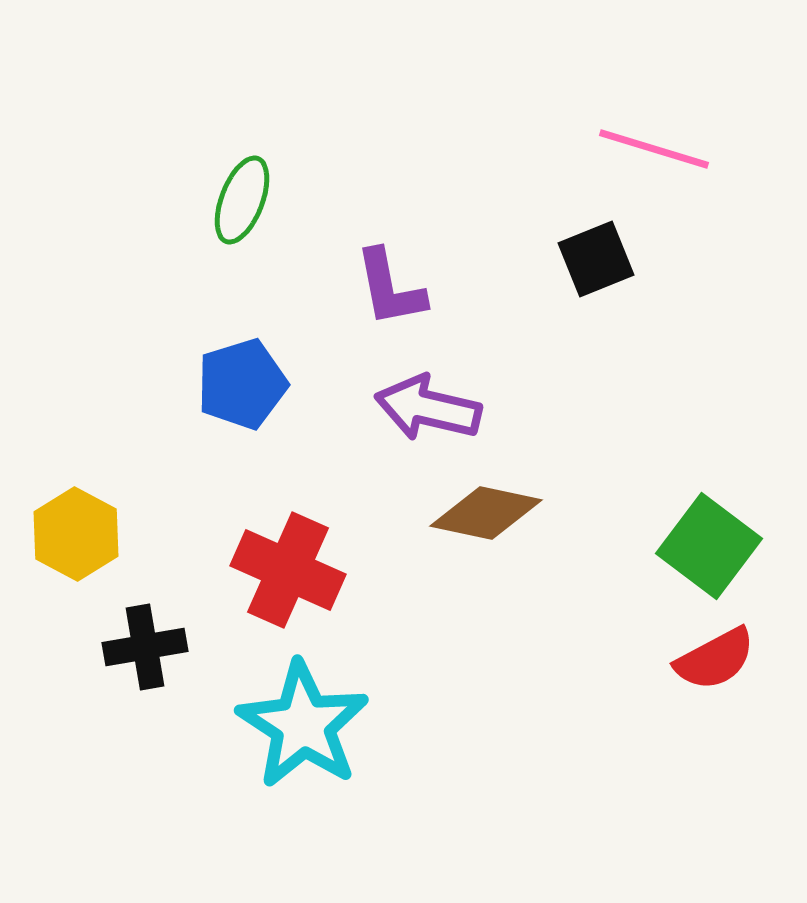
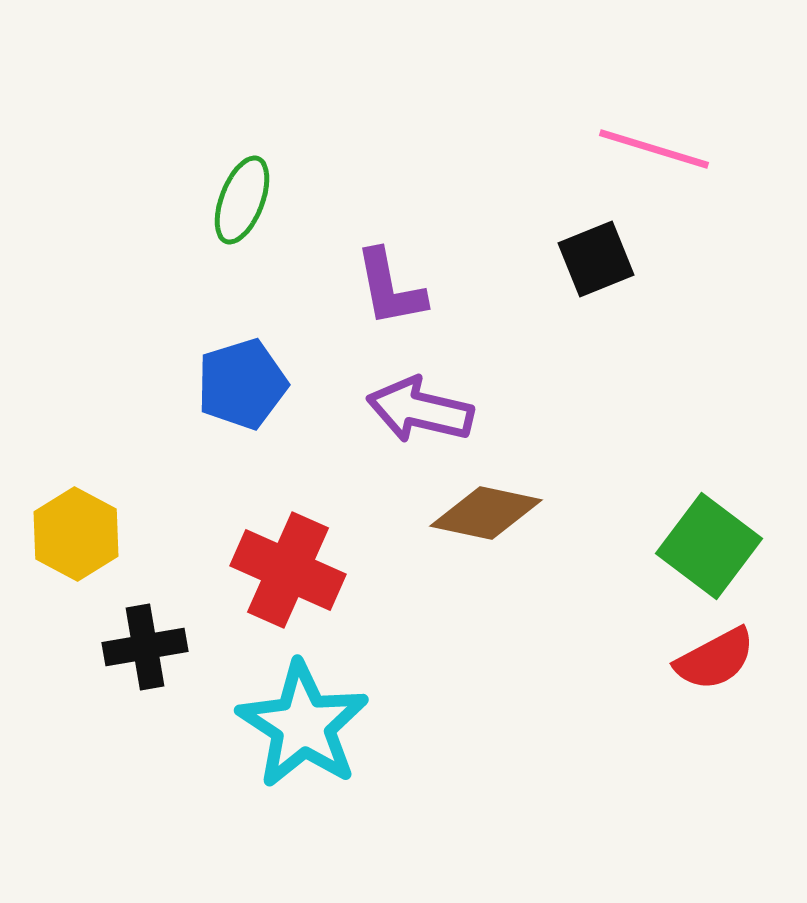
purple arrow: moved 8 px left, 2 px down
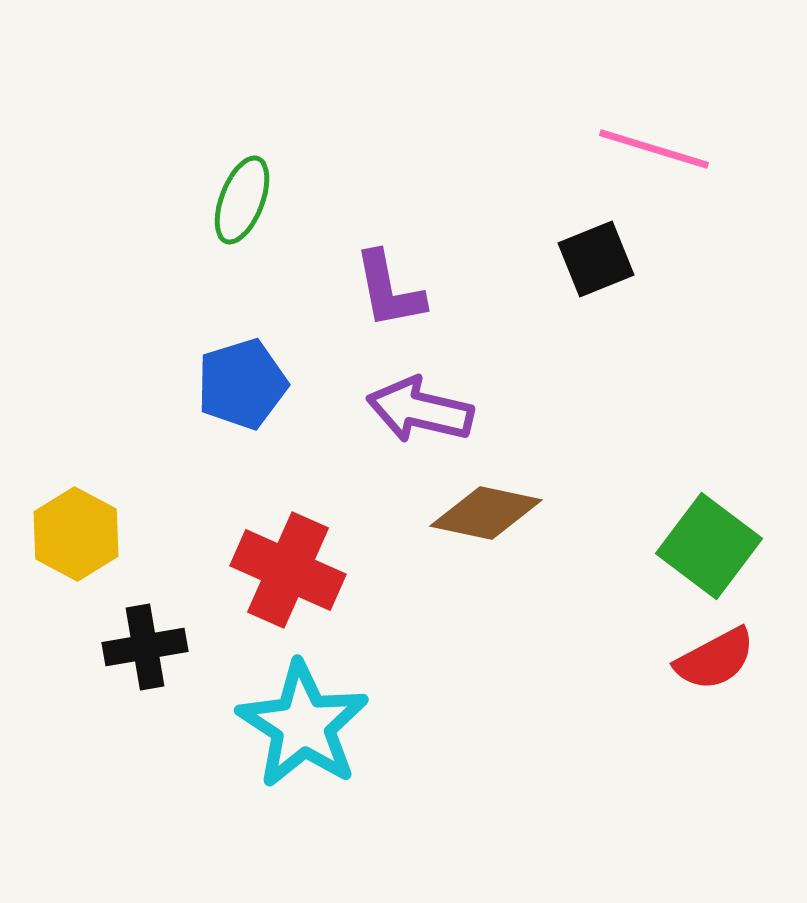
purple L-shape: moved 1 px left, 2 px down
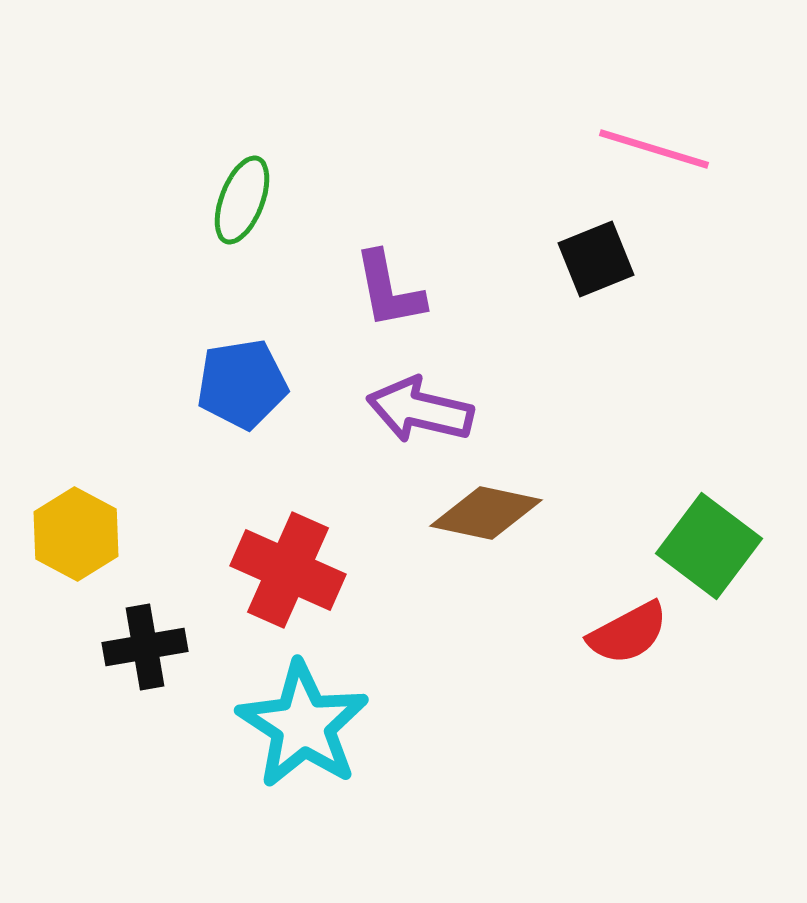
blue pentagon: rotated 8 degrees clockwise
red semicircle: moved 87 px left, 26 px up
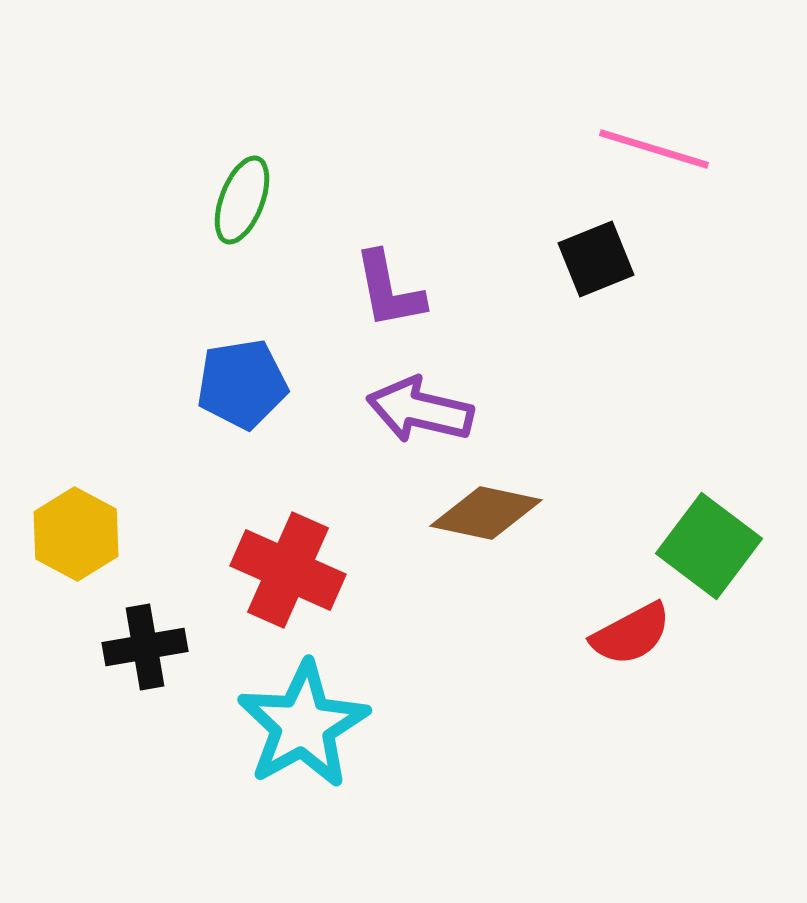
red semicircle: moved 3 px right, 1 px down
cyan star: rotated 10 degrees clockwise
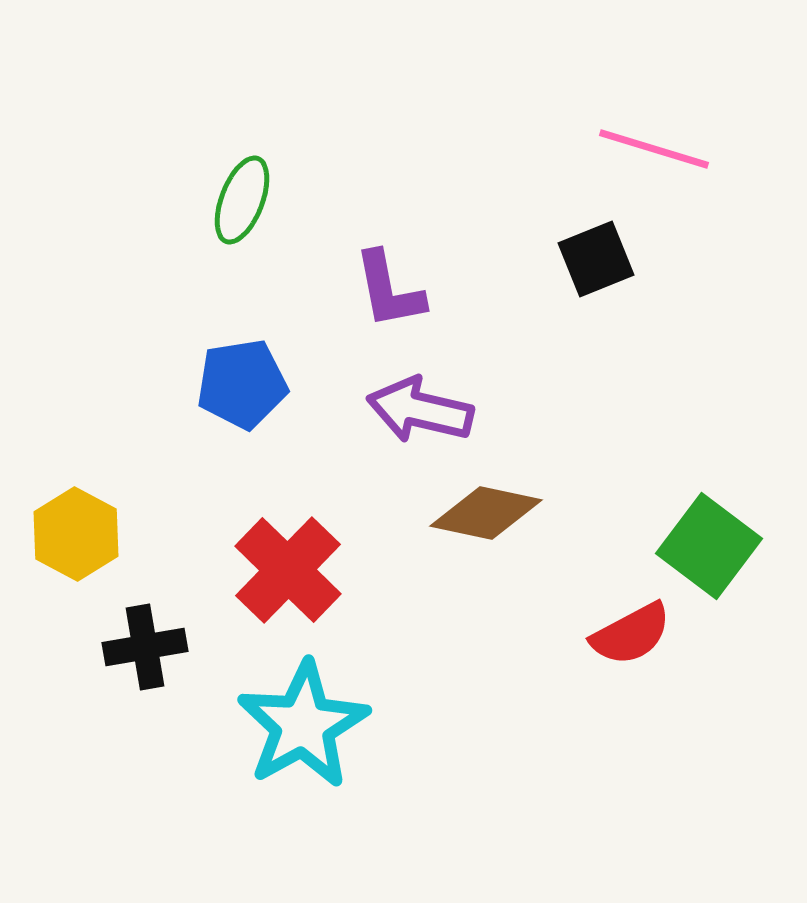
red cross: rotated 20 degrees clockwise
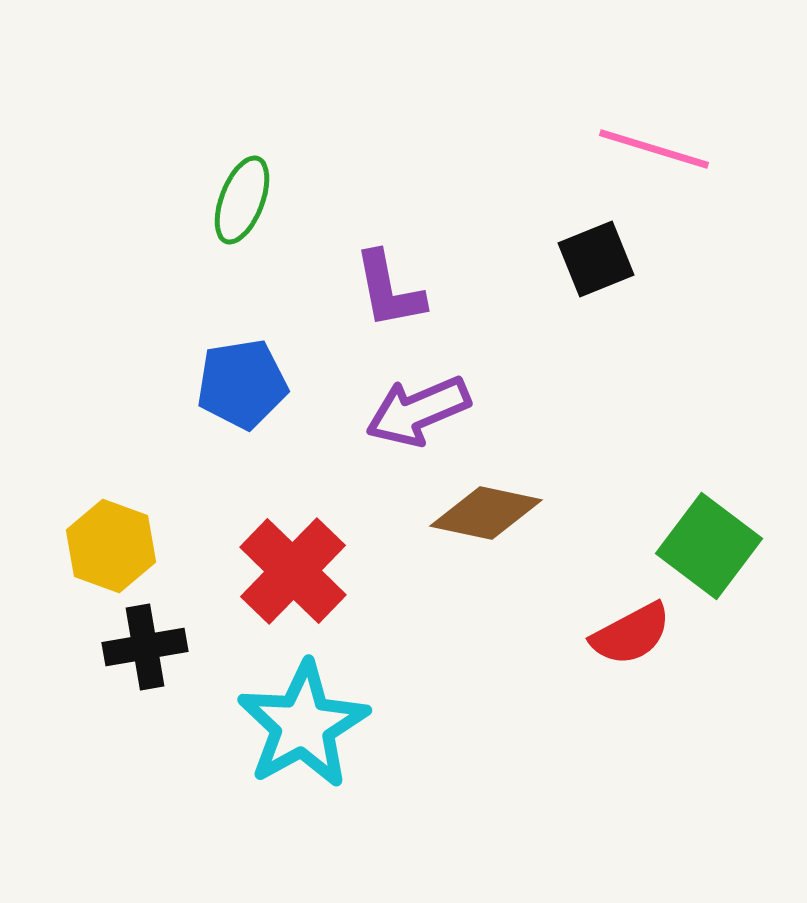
purple arrow: moved 2 px left, 1 px down; rotated 36 degrees counterclockwise
yellow hexagon: moved 35 px right, 12 px down; rotated 8 degrees counterclockwise
red cross: moved 5 px right, 1 px down
